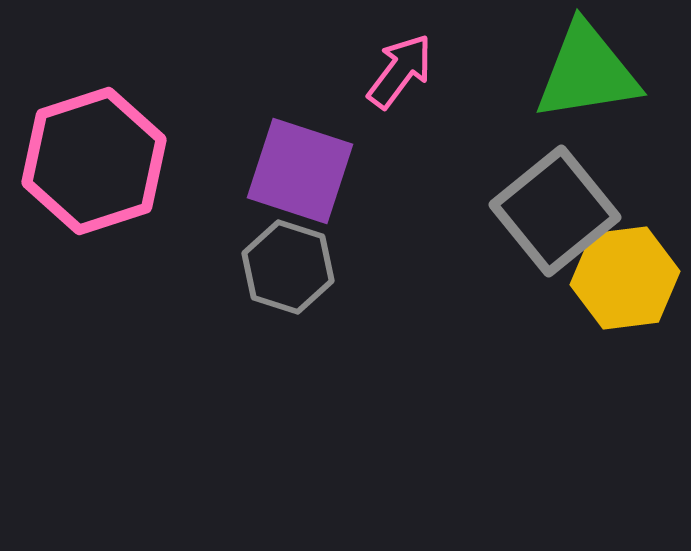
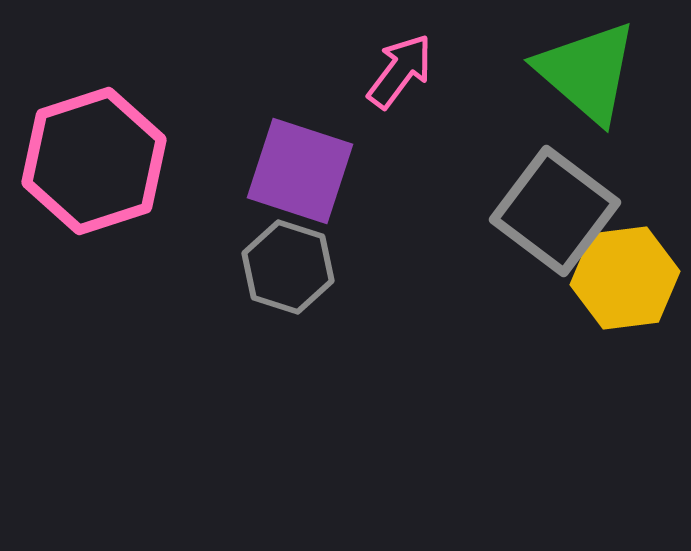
green triangle: rotated 50 degrees clockwise
gray square: rotated 14 degrees counterclockwise
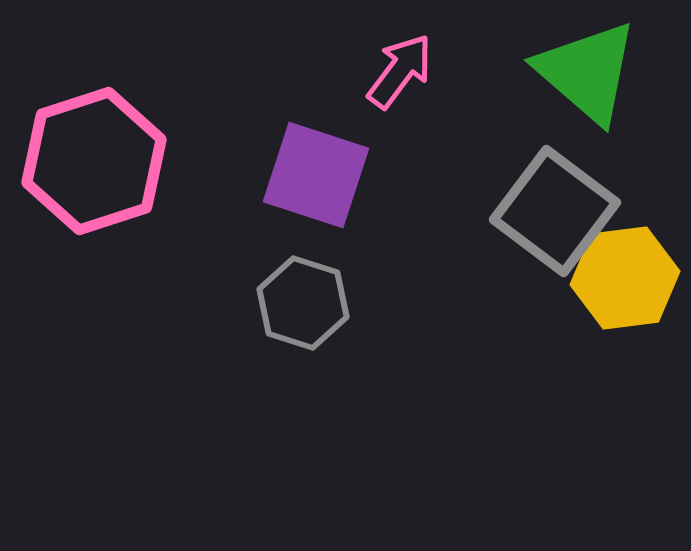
purple square: moved 16 px right, 4 px down
gray hexagon: moved 15 px right, 36 px down
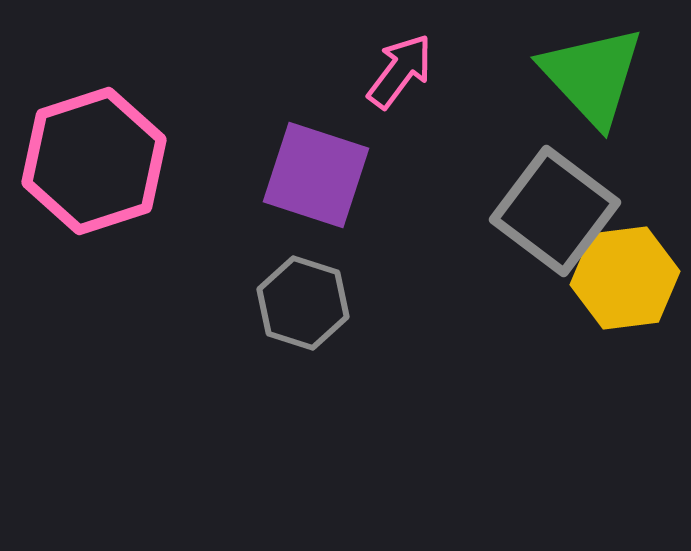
green triangle: moved 5 px right, 4 px down; rotated 6 degrees clockwise
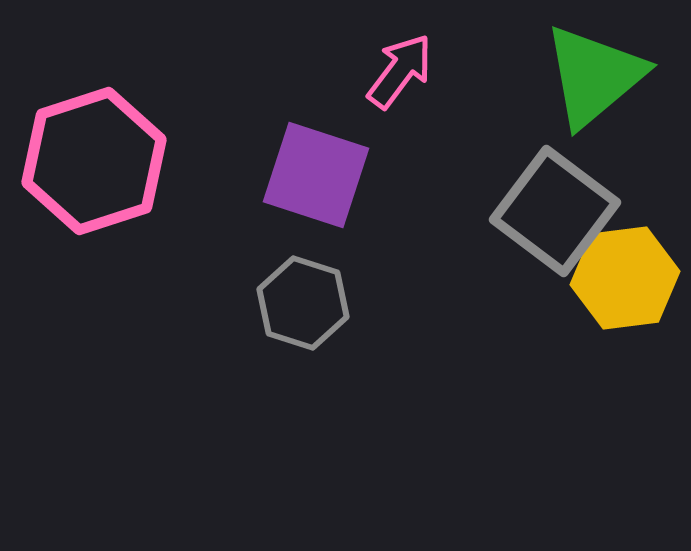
green triangle: moved 2 px right; rotated 33 degrees clockwise
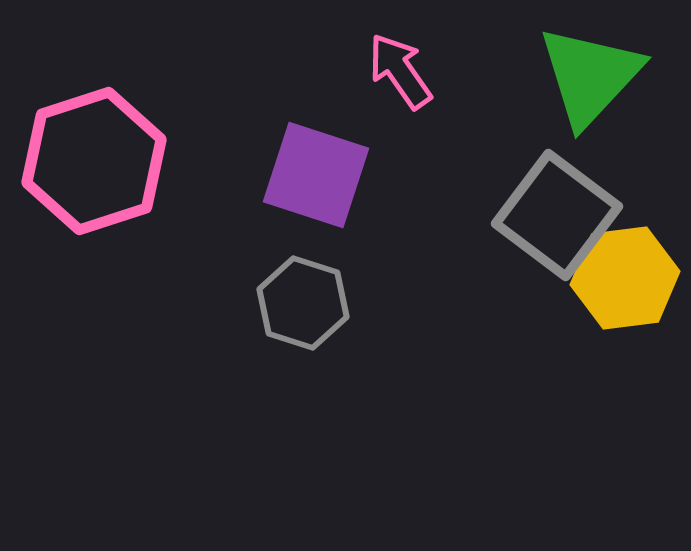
pink arrow: rotated 72 degrees counterclockwise
green triangle: moved 4 px left; rotated 7 degrees counterclockwise
gray square: moved 2 px right, 4 px down
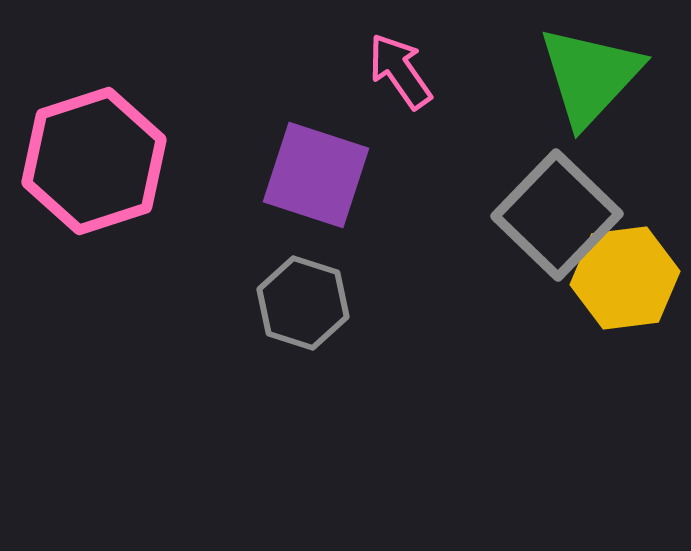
gray square: rotated 7 degrees clockwise
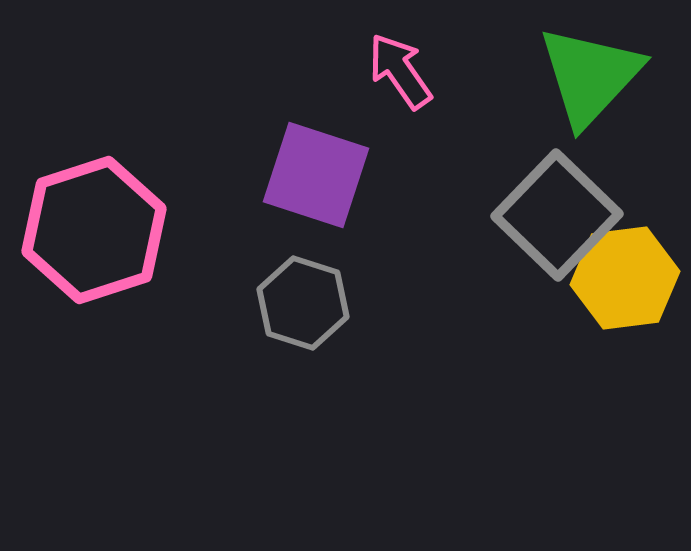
pink hexagon: moved 69 px down
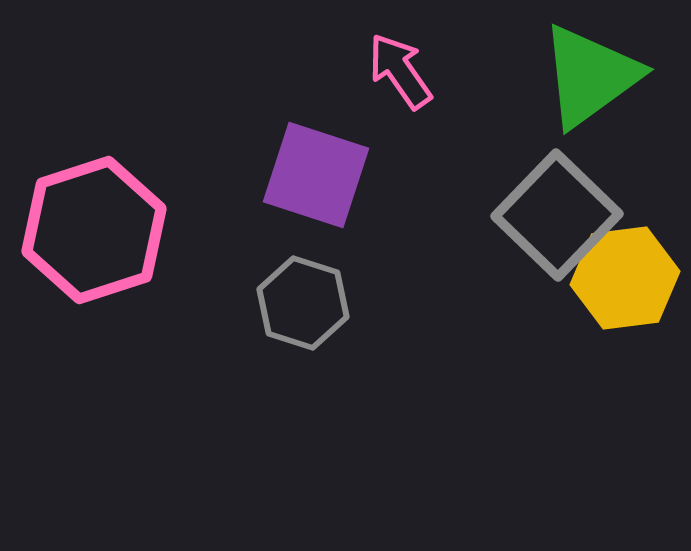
green triangle: rotated 11 degrees clockwise
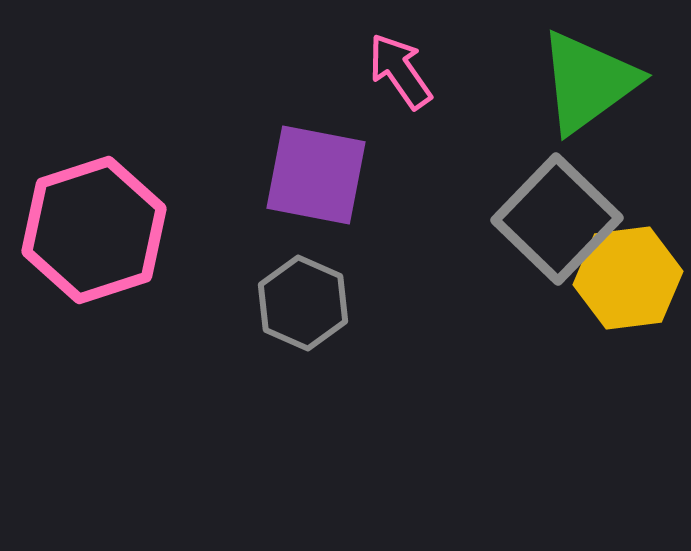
green triangle: moved 2 px left, 6 px down
purple square: rotated 7 degrees counterclockwise
gray square: moved 4 px down
yellow hexagon: moved 3 px right
gray hexagon: rotated 6 degrees clockwise
